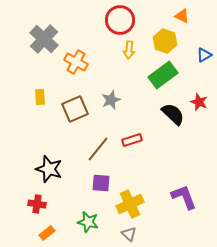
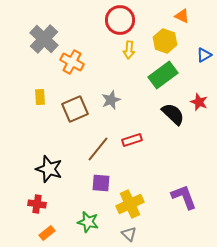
orange cross: moved 4 px left
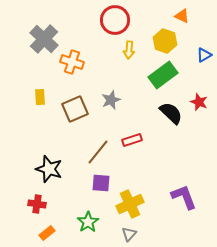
red circle: moved 5 px left
orange cross: rotated 10 degrees counterclockwise
black semicircle: moved 2 px left, 1 px up
brown line: moved 3 px down
green star: rotated 25 degrees clockwise
gray triangle: rotated 28 degrees clockwise
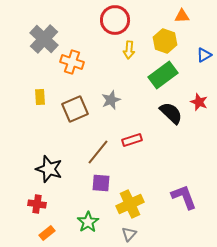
orange triangle: rotated 28 degrees counterclockwise
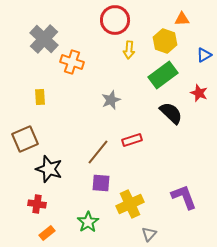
orange triangle: moved 3 px down
red star: moved 9 px up
brown square: moved 50 px left, 30 px down
gray triangle: moved 20 px right
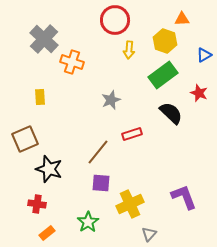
red rectangle: moved 6 px up
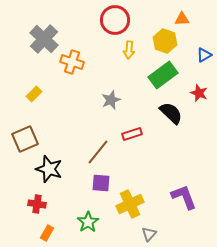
yellow rectangle: moved 6 px left, 3 px up; rotated 49 degrees clockwise
orange rectangle: rotated 21 degrees counterclockwise
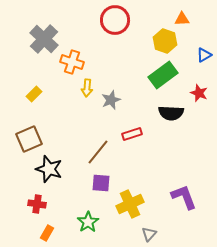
yellow arrow: moved 42 px left, 38 px down
black semicircle: rotated 140 degrees clockwise
brown square: moved 4 px right
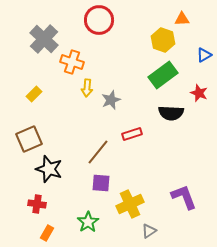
red circle: moved 16 px left
yellow hexagon: moved 2 px left, 1 px up
gray triangle: moved 3 px up; rotated 14 degrees clockwise
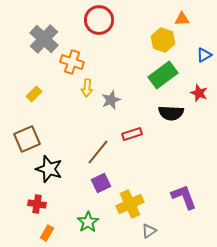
brown square: moved 2 px left
purple square: rotated 30 degrees counterclockwise
